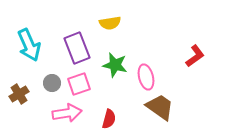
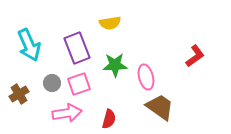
green star: rotated 15 degrees counterclockwise
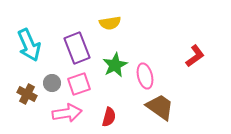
green star: rotated 25 degrees counterclockwise
pink ellipse: moved 1 px left, 1 px up
brown cross: moved 8 px right; rotated 30 degrees counterclockwise
red semicircle: moved 2 px up
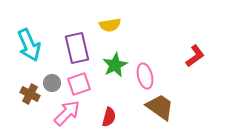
yellow semicircle: moved 2 px down
purple rectangle: rotated 8 degrees clockwise
brown cross: moved 3 px right
pink arrow: rotated 36 degrees counterclockwise
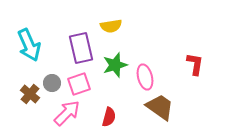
yellow semicircle: moved 1 px right, 1 px down
purple rectangle: moved 4 px right
red L-shape: moved 8 px down; rotated 45 degrees counterclockwise
green star: rotated 10 degrees clockwise
pink ellipse: moved 1 px down
brown cross: rotated 12 degrees clockwise
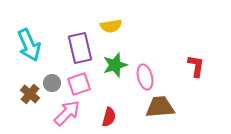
purple rectangle: moved 1 px left
red L-shape: moved 1 px right, 2 px down
brown trapezoid: rotated 40 degrees counterclockwise
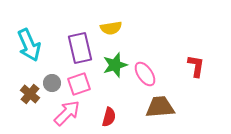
yellow semicircle: moved 2 px down
pink ellipse: moved 3 px up; rotated 20 degrees counterclockwise
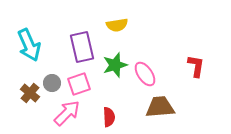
yellow semicircle: moved 6 px right, 3 px up
purple rectangle: moved 2 px right, 1 px up
brown cross: moved 1 px up
red semicircle: rotated 18 degrees counterclockwise
